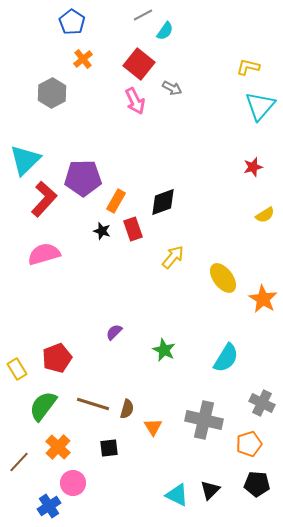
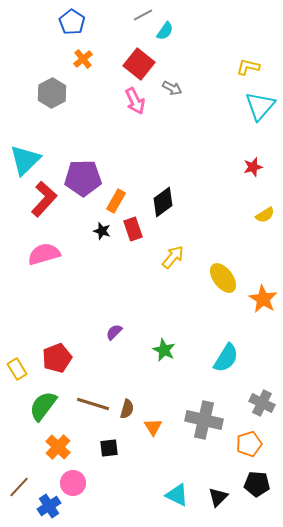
black diamond at (163, 202): rotated 16 degrees counterclockwise
brown line at (19, 462): moved 25 px down
black triangle at (210, 490): moved 8 px right, 7 px down
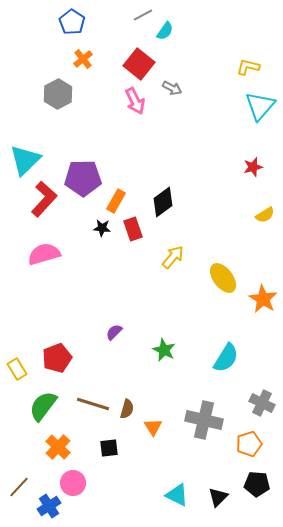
gray hexagon at (52, 93): moved 6 px right, 1 px down
black star at (102, 231): moved 3 px up; rotated 12 degrees counterclockwise
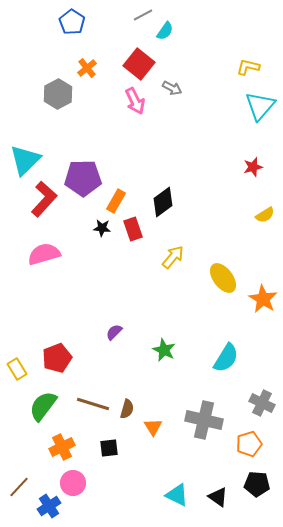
orange cross at (83, 59): moved 4 px right, 9 px down
orange cross at (58, 447): moved 4 px right; rotated 20 degrees clockwise
black triangle at (218, 497): rotated 40 degrees counterclockwise
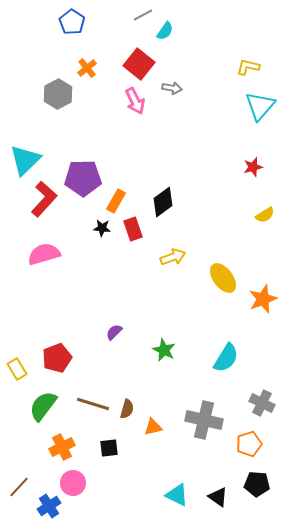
gray arrow at (172, 88): rotated 18 degrees counterclockwise
yellow arrow at (173, 257): rotated 30 degrees clockwise
orange star at (263, 299): rotated 20 degrees clockwise
orange triangle at (153, 427): rotated 48 degrees clockwise
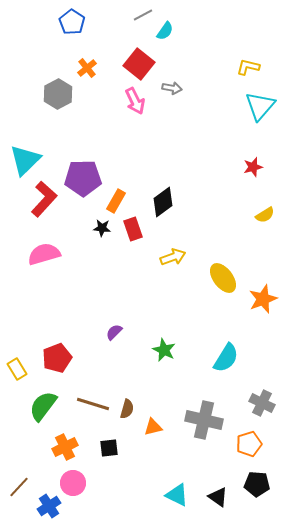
orange cross at (62, 447): moved 3 px right
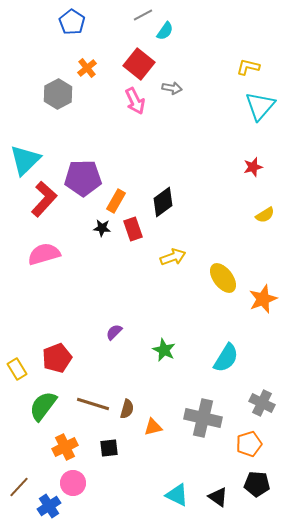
gray cross at (204, 420): moved 1 px left, 2 px up
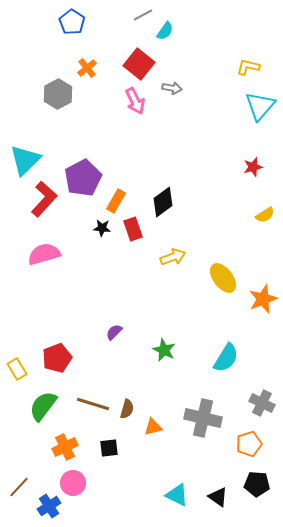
purple pentagon at (83, 178): rotated 27 degrees counterclockwise
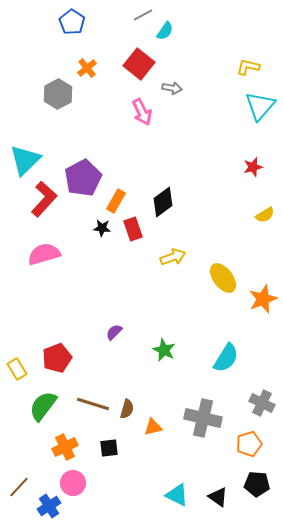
pink arrow at (135, 101): moved 7 px right, 11 px down
